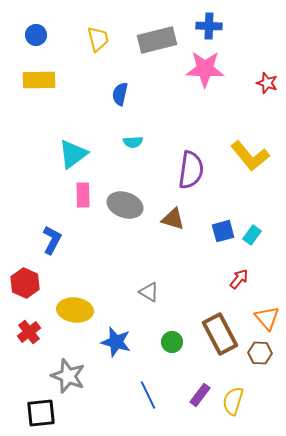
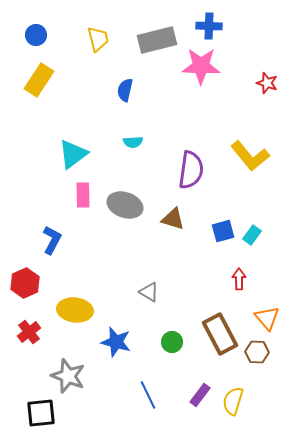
pink star: moved 4 px left, 3 px up
yellow rectangle: rotated 56 degrees counterclockwise
blue semicircle: moved 5 px right, 4 px up
red arrow: rotated 40 degrees counterclockwise
red hexagon: rotated 12 degrees clockwise
brown hexagon: moved 3 px left, 1 px up
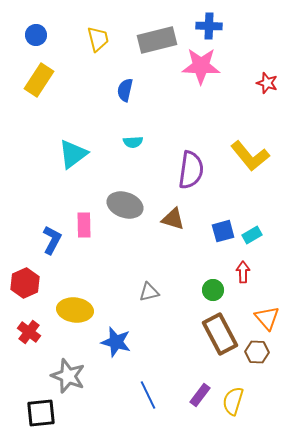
pink rectangle: moved 1 px right, 30 px down
cyan rectangle: rotated 24 degrees clockwise
red arrow: moved 4 px right, 7 px up
gray triangle: rotated 45 degrees counterclockwise
red cross: rotated 15 degrees counterclockwise
green circle: moved 41 px right, 52 px up
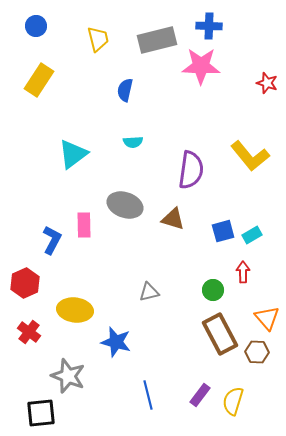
blue circle: moved 9 px up
blue line: rotated 12 degrees clockwise
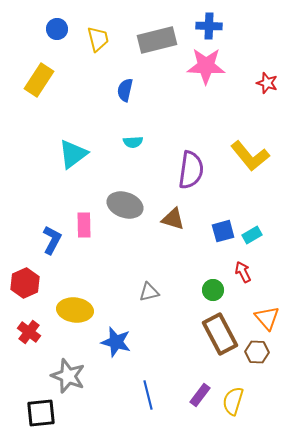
blue circle: moved 21 px right, 3 px down
pink star: moved 5 px right
red arrow: rotated 25 degrees counterclockwise
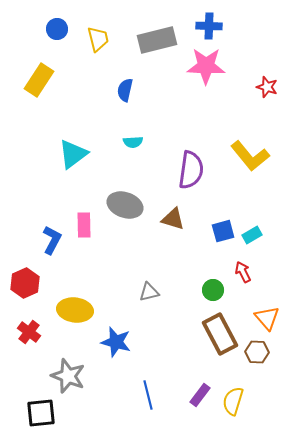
red star: moved 4 px down
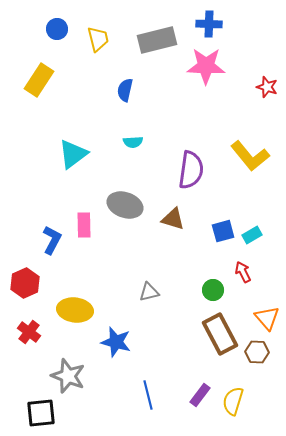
blue cross: moved 2 px up
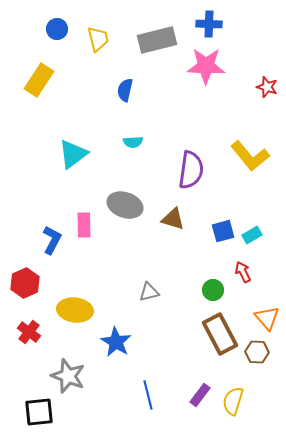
blue star: rotated 16 degrees clockwise
black square: moved 2 px left, 1 px up
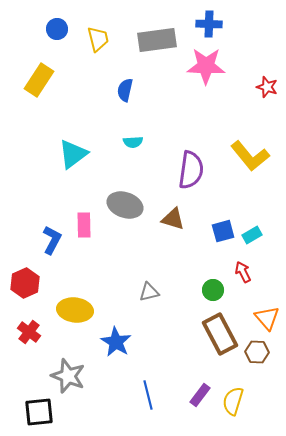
gray rectangle: rotated 6 degrees clockwise
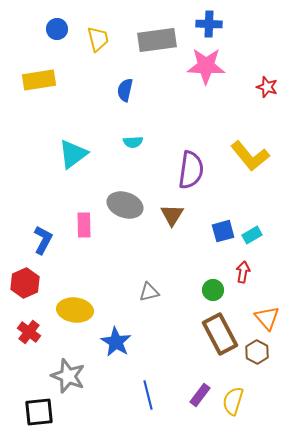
yellow rectangle: rotated 48 degrees clockwise
brown triangle: moved 1 px left, 4 px up; rotated 45 degrees clockwise
blue L-shape: moved 9 px left
red arrow: rotated 35 degrees clockwise
brown hexagon: rotated 25 degrees clockwise
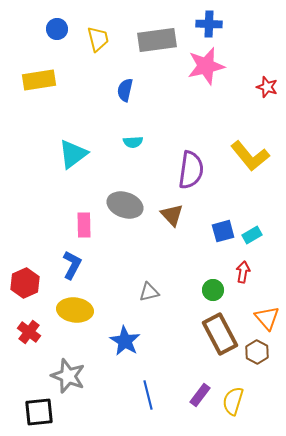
pink star: rotated 15 degrees counterclockwise
brown triangle: rotated 15 degrees counterclockwise
blue L-shape: moved 29 px right, 25 px down
blue star: moved 9 px right, 1 px up
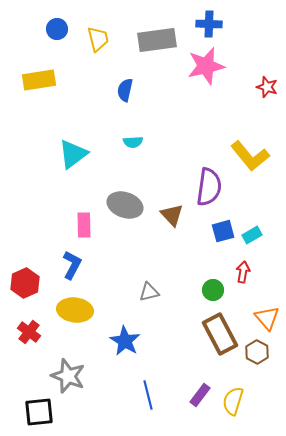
purple semicircle: moved 18 px right, 17 px down
